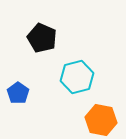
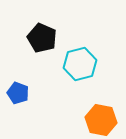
cyan hexagon: moved 3 px right, 13 px up
blue pentagon: rotated 15 degrees counterclockwise
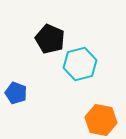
black pentagon: moved 8 px right, 1 px down
blue pentagon: moved 2 px left
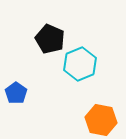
cyan hexagon: rotated 8 degrees counterclockwise
blue pentagon: rotated 15 degrees clockwise
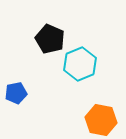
blue pentagon: rotated 25 degrees clockwise
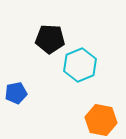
black pentagon: rotated 20 degrees counterclockwise
cyan hexagon: moved 1 px down
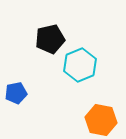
black pentagon: rotated 16 degrees counterclockwise
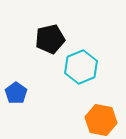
cyan hexagon: moved 1 px right, 2 px down
blue pentagon: rotated 25 degrees counterclockwise
